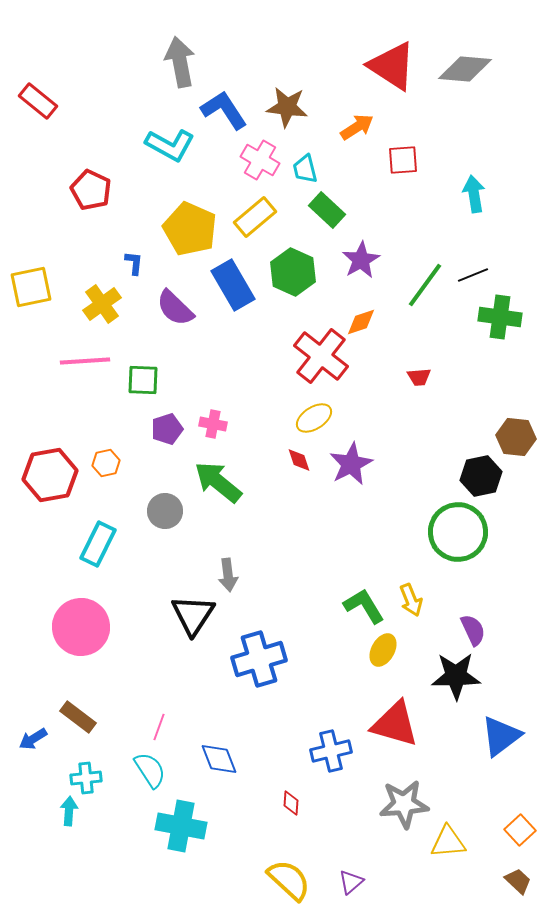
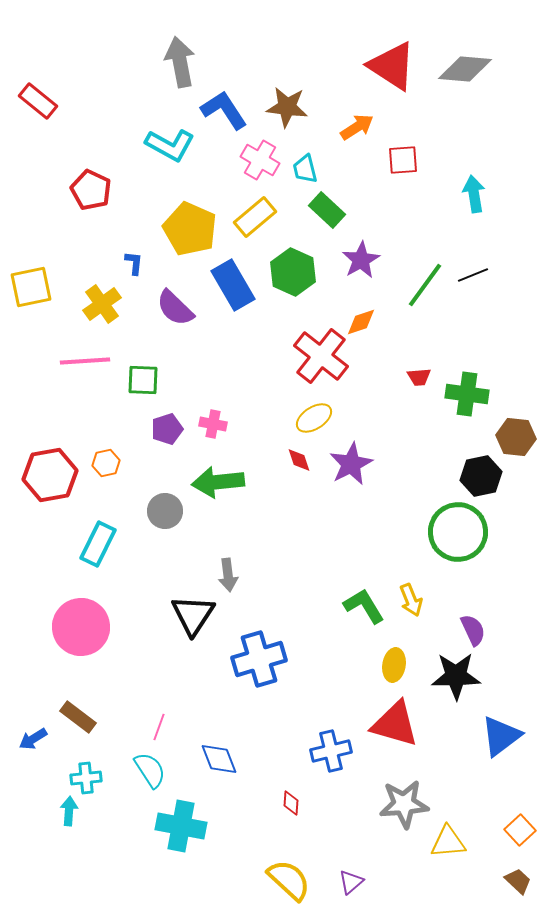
green cross at (500, 317): moved 33 px left, 77 px down
green arrow at (218, 482): rotated 45 degrees counterclockwise
yellow ellipse at (383, 650): moved 11 px right, 15 px down; rotated 20 degrees counterclockwise
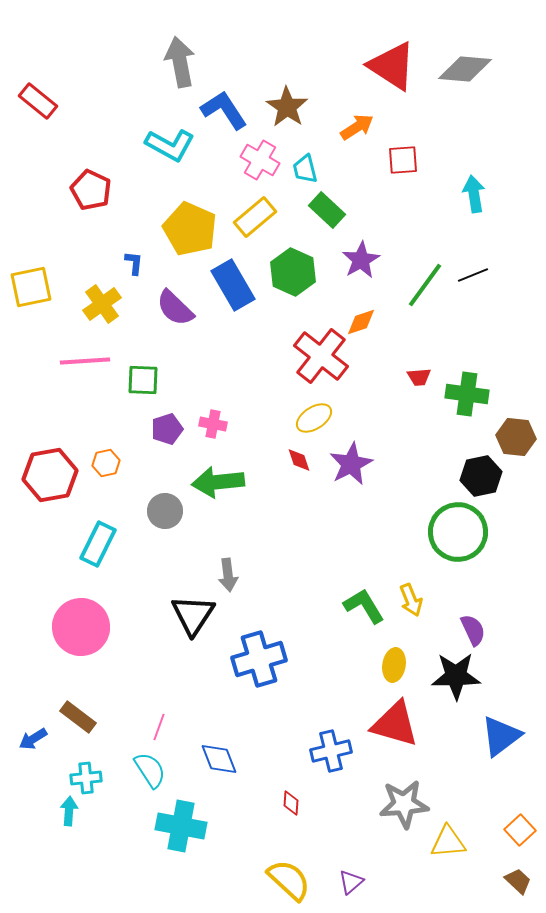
brown star at (287, 107): rotated 27 degrees clockwise
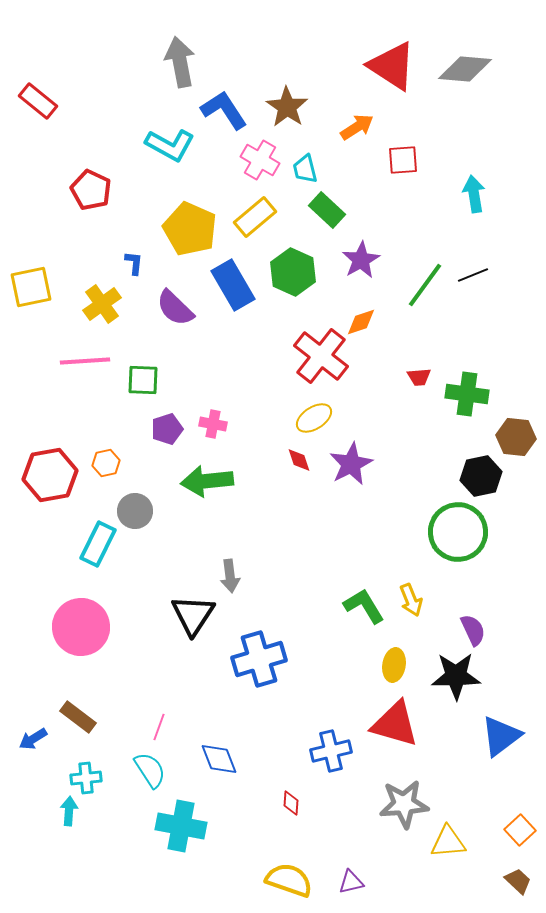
green arrow at (218, 482): moved 11 px left, 1 px up
gray circle at (165, 511): moved 30 px left
gray arrow at (228, 575): moved 2 px right, 1 px down
yellow semicircle at (289, 880): rotated 24 degrees counterclockwise
purple triangle at (351, 882): rotated 28 degrees clockwise
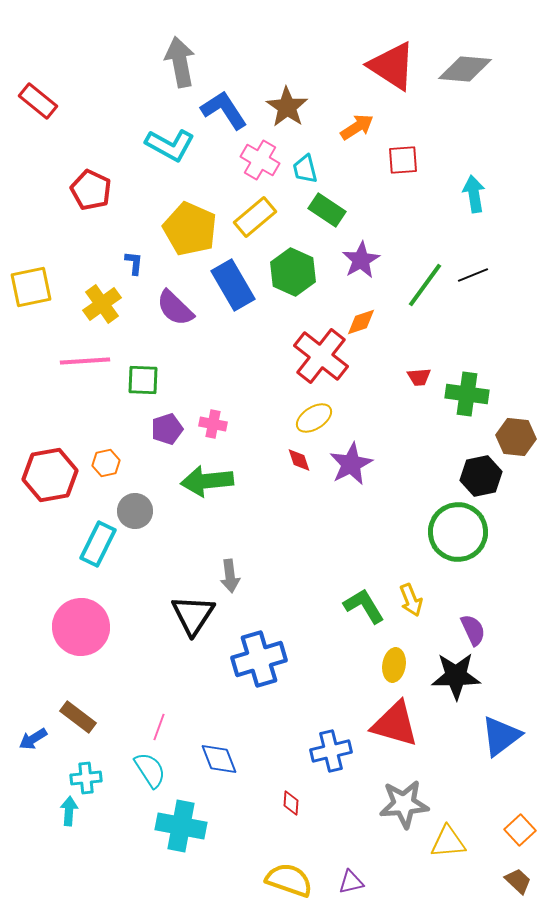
green rectangle at (327, 210): rotated 9 degrees counterclockwise
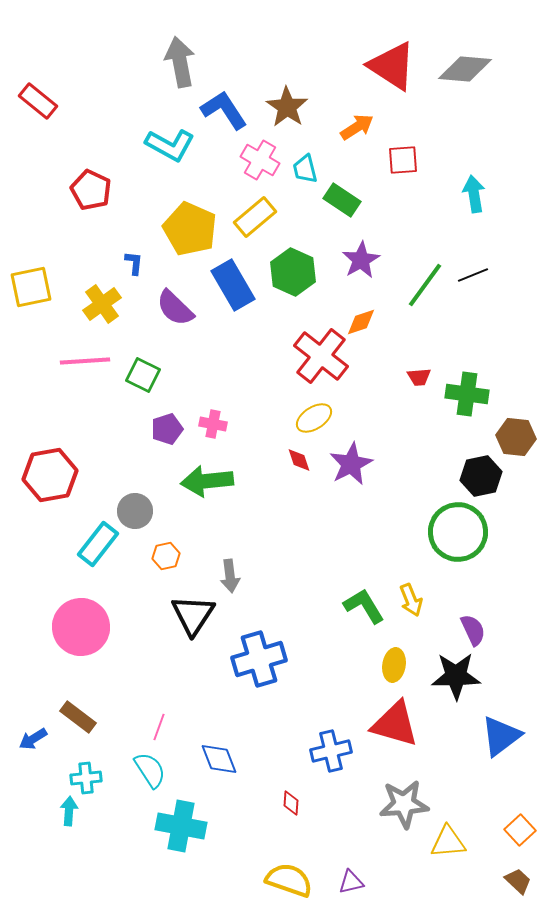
green rectangle at (327, 210): moved 15 px right, 10 px up
green square at (143, 380): moved 5 px up; rotated 24 degrees clockwise
orange hexagon at (106, 463): moved 60 px right, 93 px down
cyan rectangle at (98, 544): rotated 12 degrees clockwise
